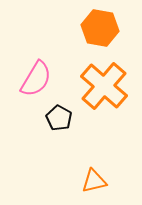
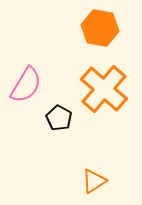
pink semicircle: moved 10 px left, 6 px down
orange cross: moved 3 px down
orange triangle: rotated 20 degrees counterclockwise
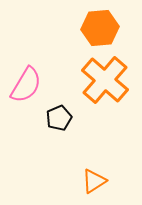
orange hexagon: rotated 15 degrees counterclockwise
orange cross: moved 1 px right, 9 px up
black pentagon: rotated 20 degrees clockwise
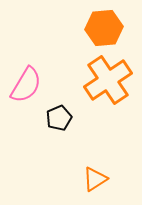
orange hexagon: moved 4 px right
orange cross: moved 3 px right; rotated 15 degrees clockwise
orange triangle: moved 1 px right, 2 px up
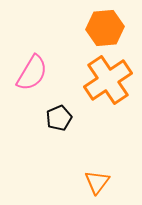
orange hexagon: moved 1 px right
pink semicircle: moved 6 px right, 12 px up
orange triangle: moved 2 px right, 3 px down; rotated 20 degrees counterclockwise
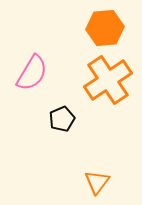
black pentagon: moved 3 px right, 1 px down
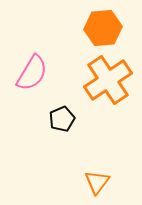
orange hexagon: moved 2 px left
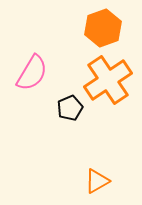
orange hexagon: rotated 15 degrees counterclockwise
black pentagon: moved 8 px right, 11 px up
orange triangle: moved 1 px up; rotated 24 degrees clockwise
